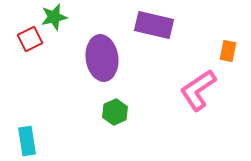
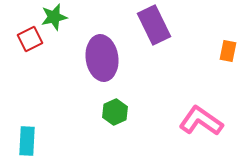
purple rectangle: rotated 51 degrees clockwise
pink L-shape: moved 3 px right, 31 px down; rotated 69 degrees clockwise
cyan rectangle: rotated 12 degrees clockwise
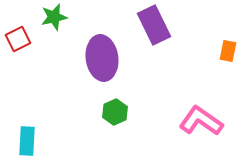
red square: moved 12 px left
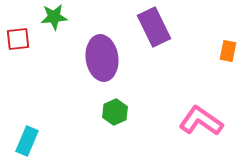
green star: rotated 8 degrees clockwise
purple rectangle: moved 2 px down
red square: rotated 20 degrees clockwise
cyan rectangle: rotated 20 degrees clockwise
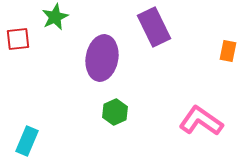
green star: moved 1 px right; rotated 20 degrees counterclockwise
purple ellipse: rotated 18 degrees clockwise
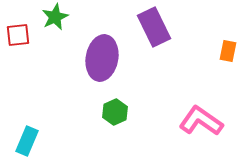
red square: moved 4 px up
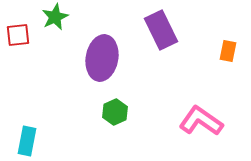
purple rectangle: moved 7 px right, 3 px down
cyan rectangle: rotated 12 degrees counterclockwise
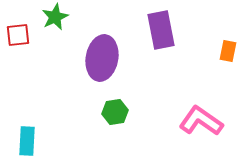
purple rectangle: rotated 15 degrees clockwise
green hexagon: rotated 15 degrees clockwise
cyan rectangle: rotated 8 degrees counterclockwise
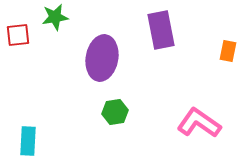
green star: rotated 16 degrees clockwise
pink L-shape: moved 2 px left, 2 px down
cyan rectangle: moved 1 px right
